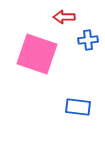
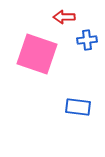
blue cross: moved 1 px left
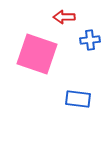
blue cross: moved 3 px right
blue rectangle: moved 8 px up
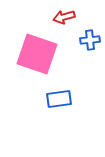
red arrow: rotated 15 degrees counterclockwise
blue rectangle: moved 19 px left; rotated 15 degrees counterclockwise
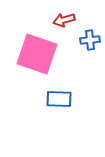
red arrow: moved 3 px down
blue rectangle: rotated 10 degrees clockwise
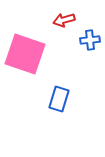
pink square: moved 12 px left
blue rectangle: rotated 75 degrees counterclockwise
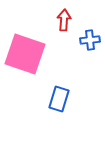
red arrow: rotated 110 degrees clockwise
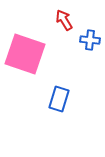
red arrow: rotated 35 degrees counterclockwise
blue cross: rotated 12 degrees clockwise
